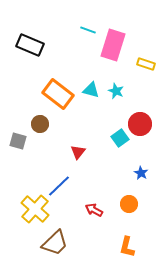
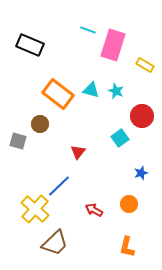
yellow rectangle: moved 1 px left, 1 px down; rotated 12 degrees clockwise
red circle: moved 2 px right, 8 px up
blue star: rotated 24 degrees clockwise
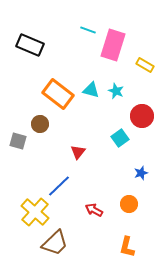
yellow cross: moved 3 px down
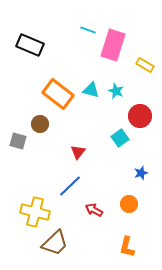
red circle: moved 2 px left
blue line: moved 11 px right
yellow cross: rotated 28 degrees counterclockwise
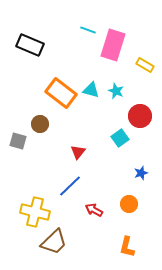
orange rectangle: moved 3 px right, 1 px up
brown trapezoid: moved 1 px left, 1 px up
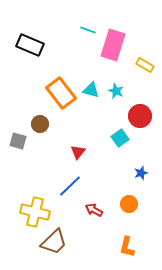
orange rectangle: rotated 16 degrees clockwise
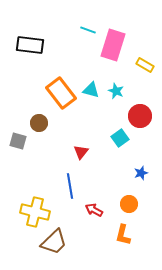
black rectangle: rotated 16 degrees counterclockwise
brown circle: moved 1 px left, 1 px up
red triangle: moved 3 px right
blue line: rotated 55 degrees counterclockwise
orange L-shape: moved 4 px left, 12 px up
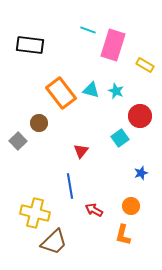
gray square: rotated 30 degrees clockwise
red triangle: moved 1 px up
orange circle: moved 2 px right, 2 px down
yellow cross: moved 1 px down
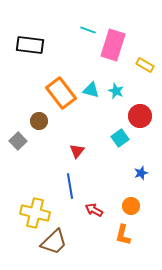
brown circle: moved 2 px up
red triangle: moved 4 px left
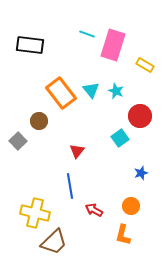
cyan line: moved 1 px left, 4 px down
cyan triangle: rotated 36 degrees clockwise
